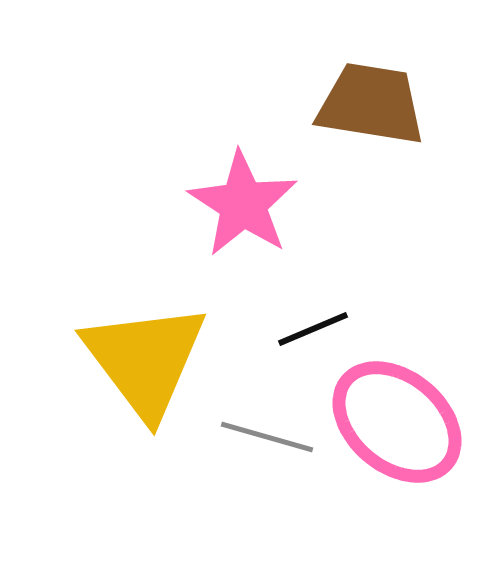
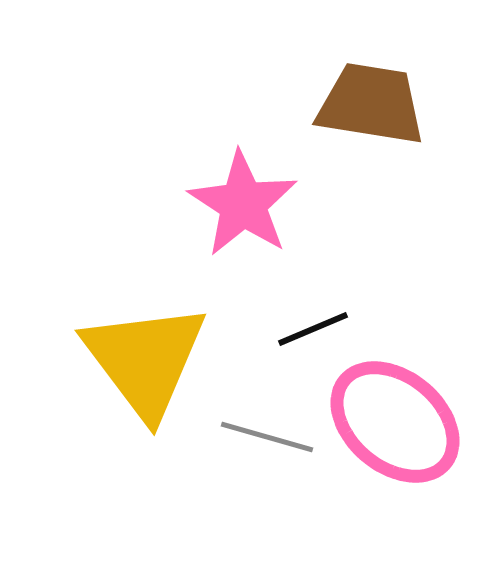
pink ellipse: moved 2 px left
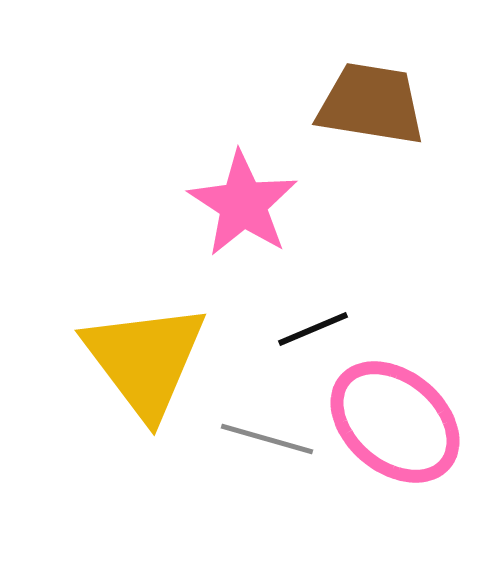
gray line: moved 2 px down
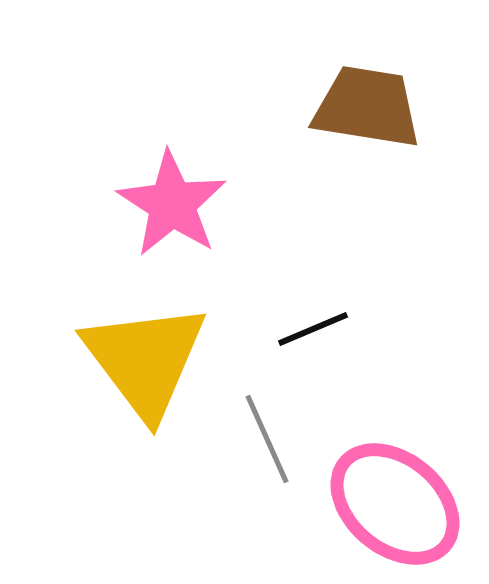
brown trapezoid: moved 4 px left, 3 px down
pink star: moved 71 px left
pink ellipse: moved 82 px down
gray line: rotated 50 degrees clockwise
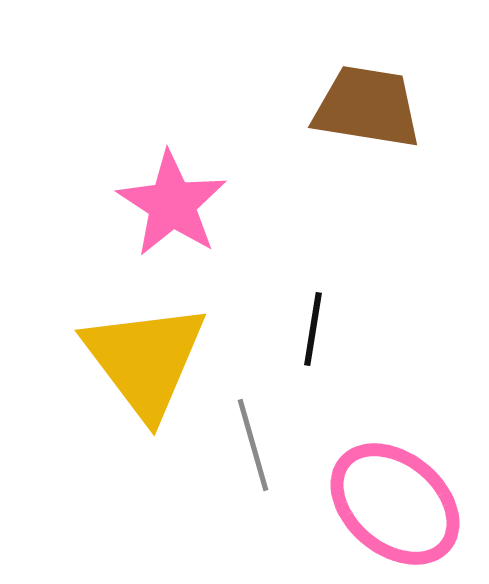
black line: rotated 58 degrees counterclockwise
gray line: moved 14 px left, 6 px down; rotated 8 degrees clockwise
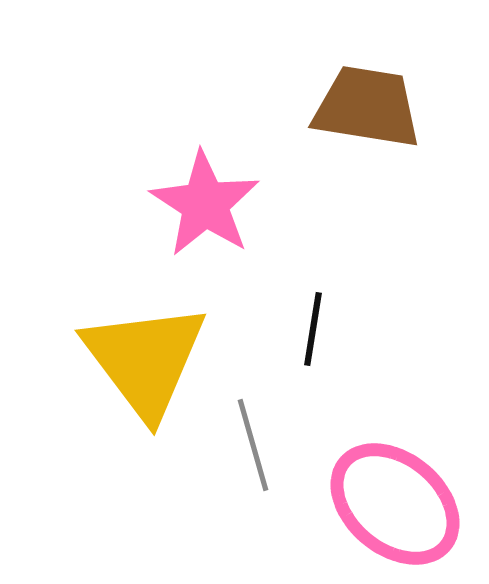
pink star: moved 33 px right
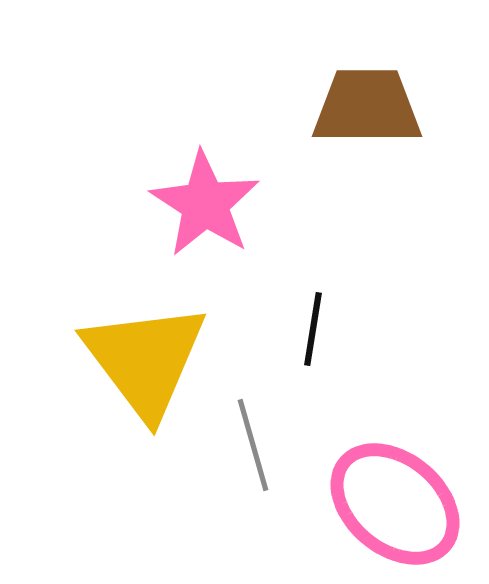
brown trapezoid: rotated 9 degrees counterclockwise
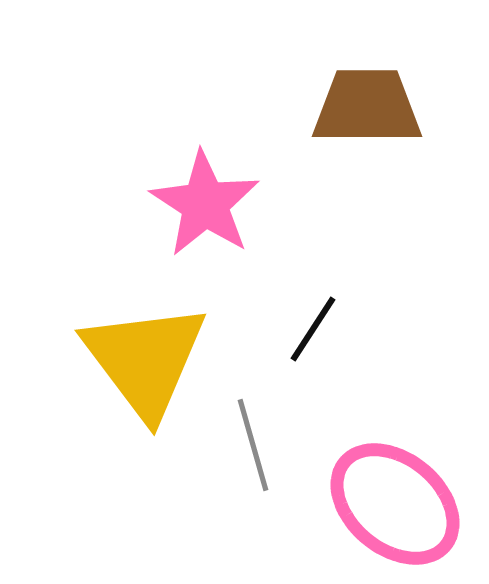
black line: rotated 24 degrees clockwise
